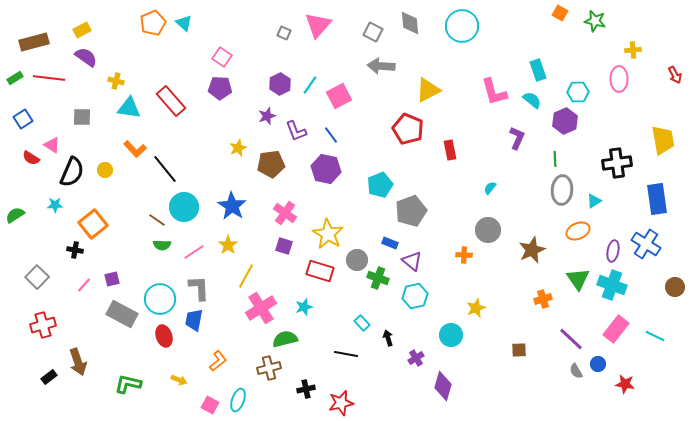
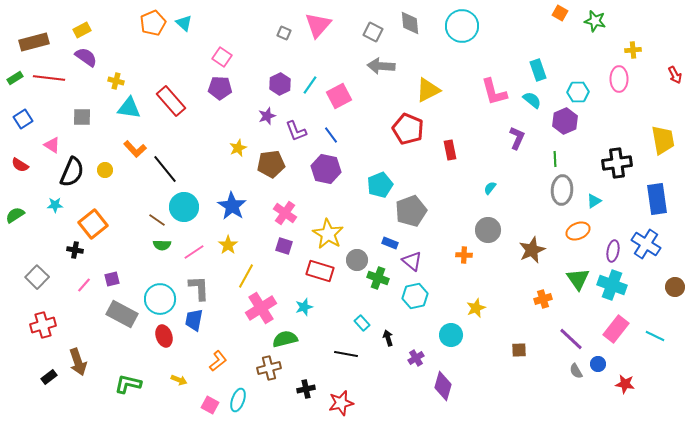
red semicircle at (31, 158): moved 11 px left, 7 px down
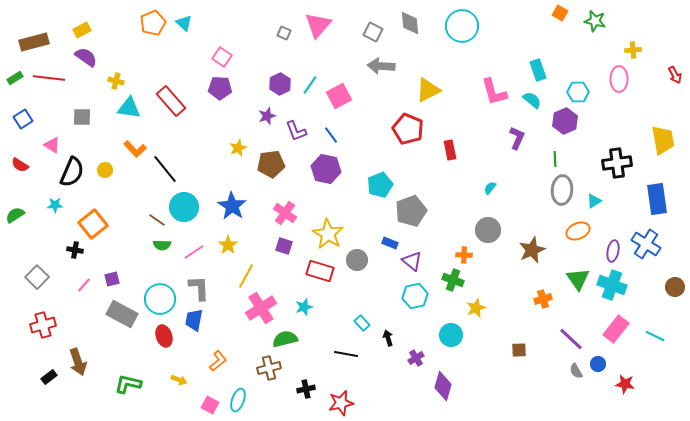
green cross at (378, 278): moved 75 px right, 2 px down
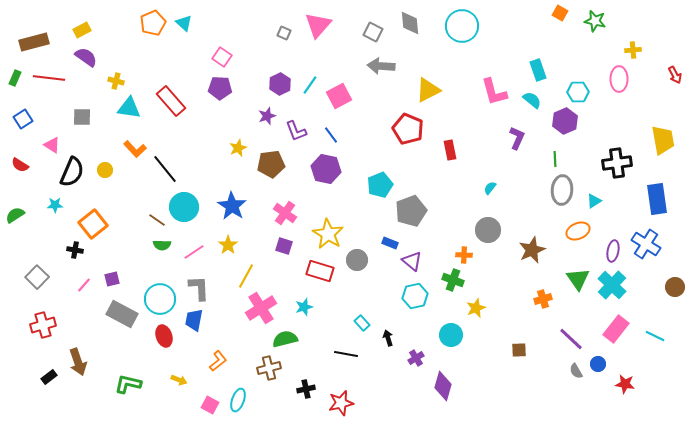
green rectangle at (15, 78): rotated 35 degrees counterclockwise
cyan cross at (612, 285): rotated 24 degrees clockwise
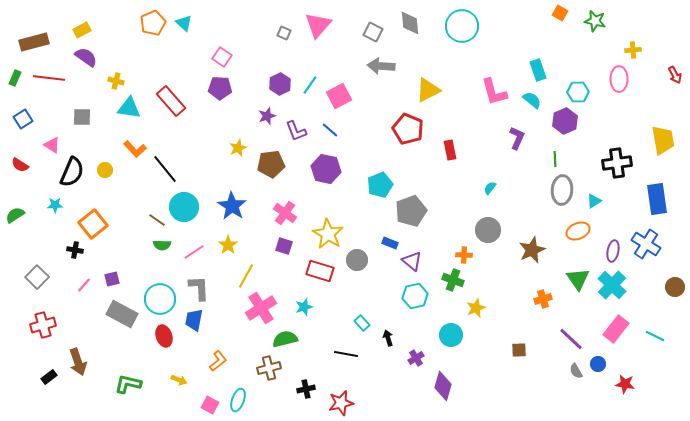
blue line at (331, 135): moved 1 px left, 5 px up; rotated 12 degrees counterclockwise
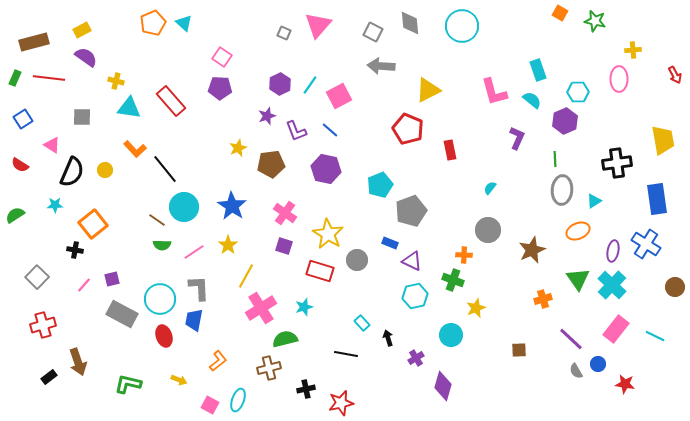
purple triangle at (412, 261): rotated 15 degrees counterclockwise
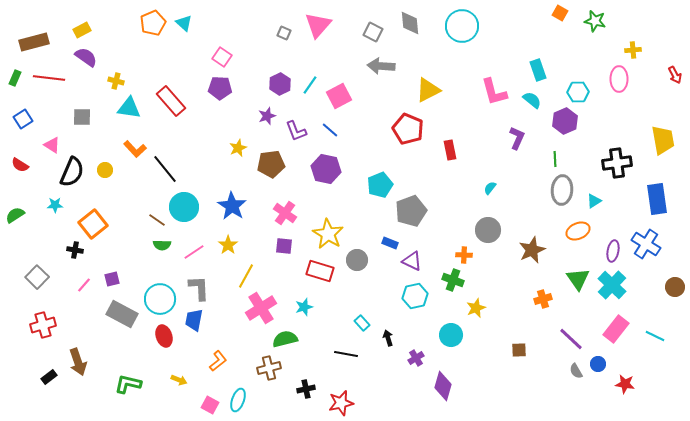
purple square at (284, 246): rotated 12 degrees counterclockwise
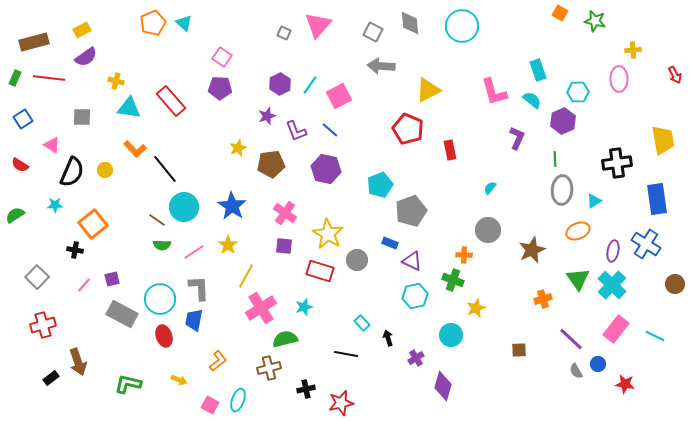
purple semicircle at (86, 57): rotated 110 degrees clockwise
purple hexagon at (565, 121): moved 2 px left
brown circle at (675, 287): moved 3 px up
black rectangle at (49, 377): moved 2 px right, 1 px down
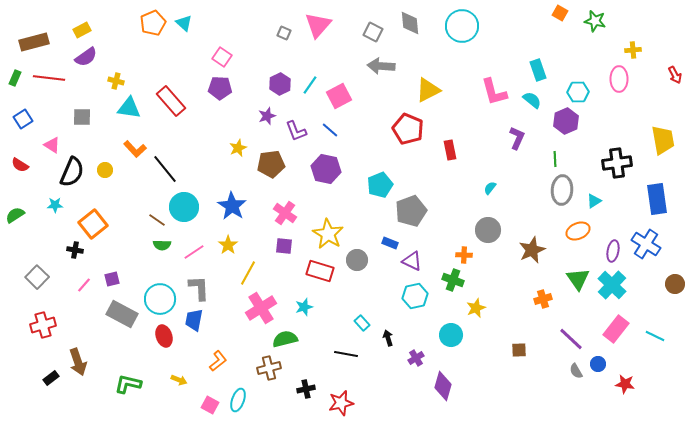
purple hexagon at (563, 121): moved 3 px right
yellow line at (246, 276): moved 2 px right, 3 px up
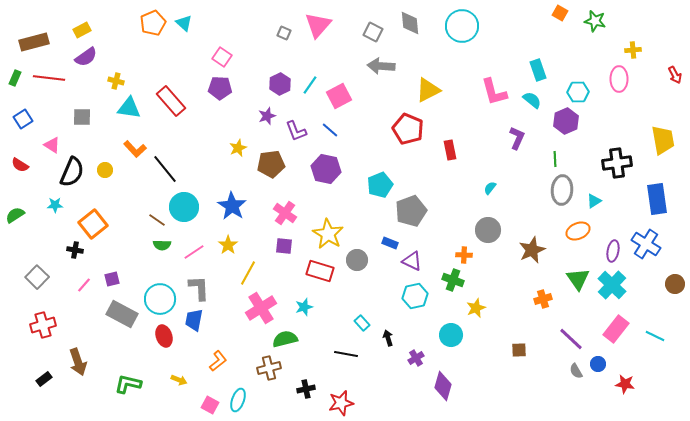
black rectangle at (51, 378): moved 7 px left, 1 px down
